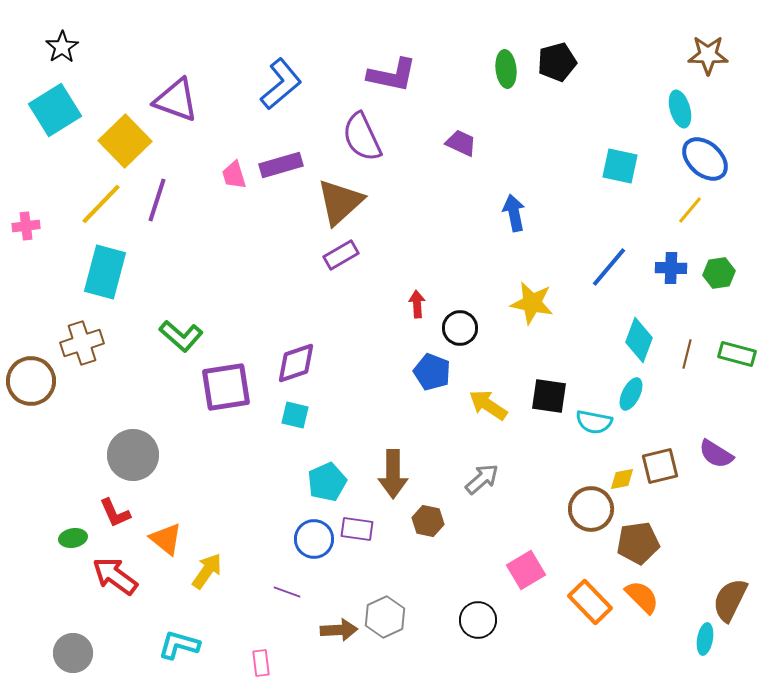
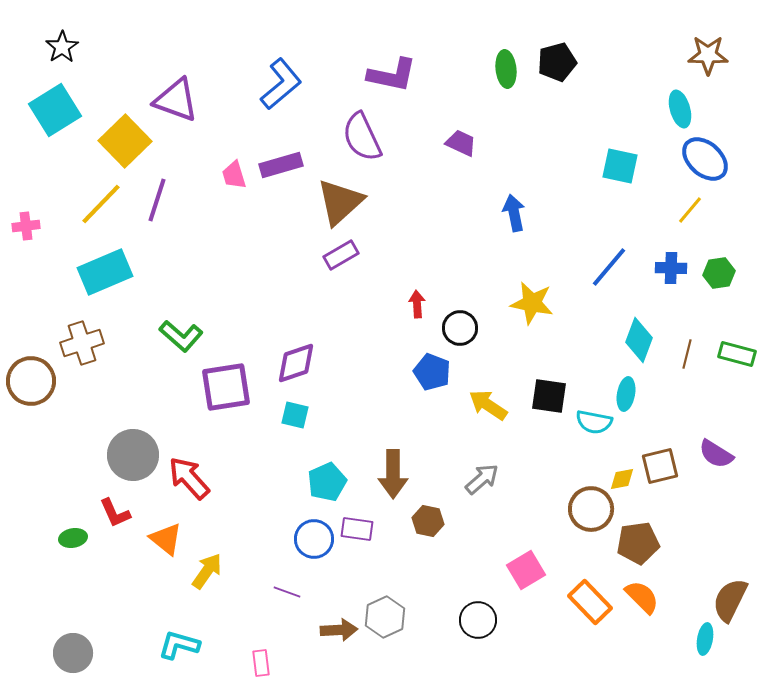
cyan rectangle at (105, 272): rotated 52 degrees clockwise
cyan ellipse at (631, 394): moved 5 px left; rotated 16 degrees counterclockwise
red arrow at (115, 576): moved 74 px right, 98 px up; rotated 12 degrees clockwise
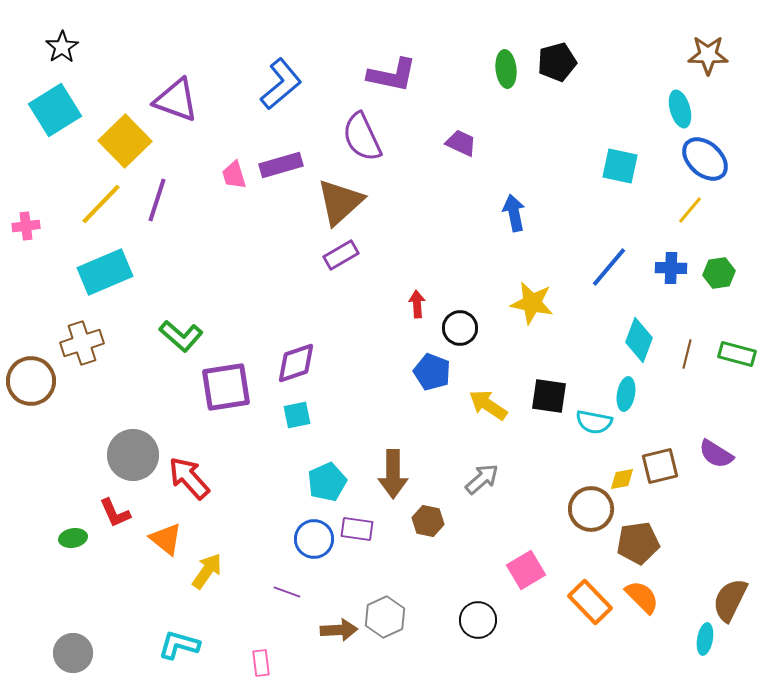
cyan square at (295, 415): moved 2 px right; rotated 24 degrees counterclockwise
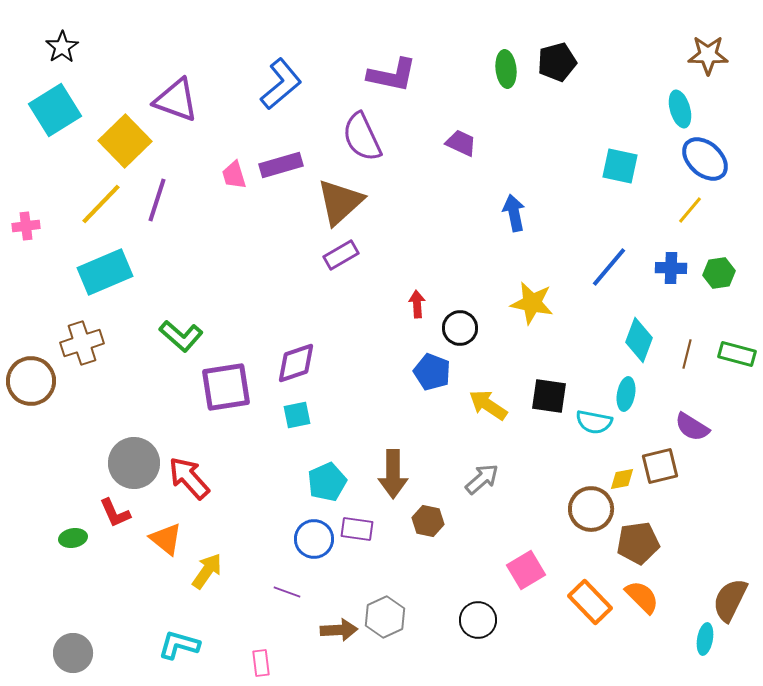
purple semicircle at (716, 454): moved 24 px left, 27 px up
gray circle at (133, 455): moved 1 px right, 8 px down
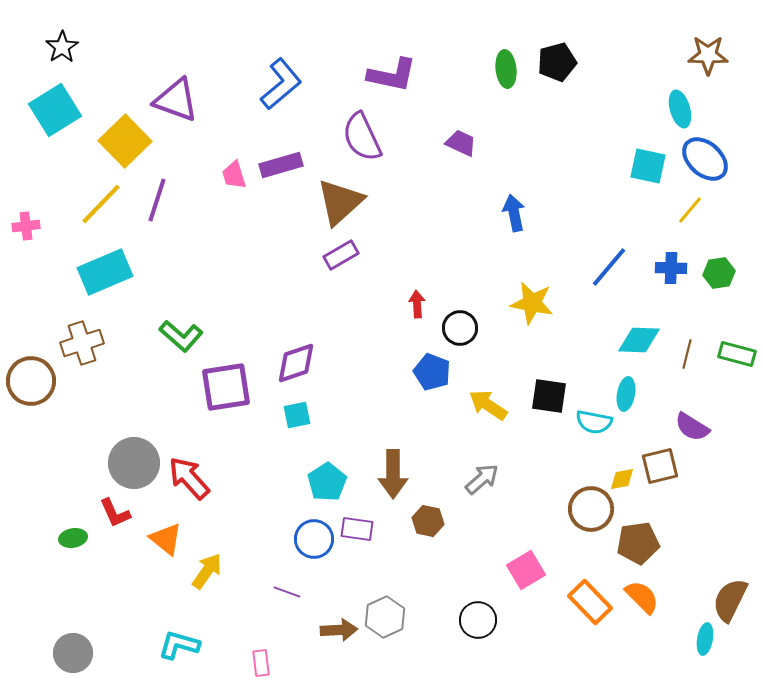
cyan square at (620, 166): moved 28 px right
cyan diamond at (639, 340): rotated 72 degrees clockwise
cyan pentagon at (327, 482): rotated 9 degrees counterclockwise
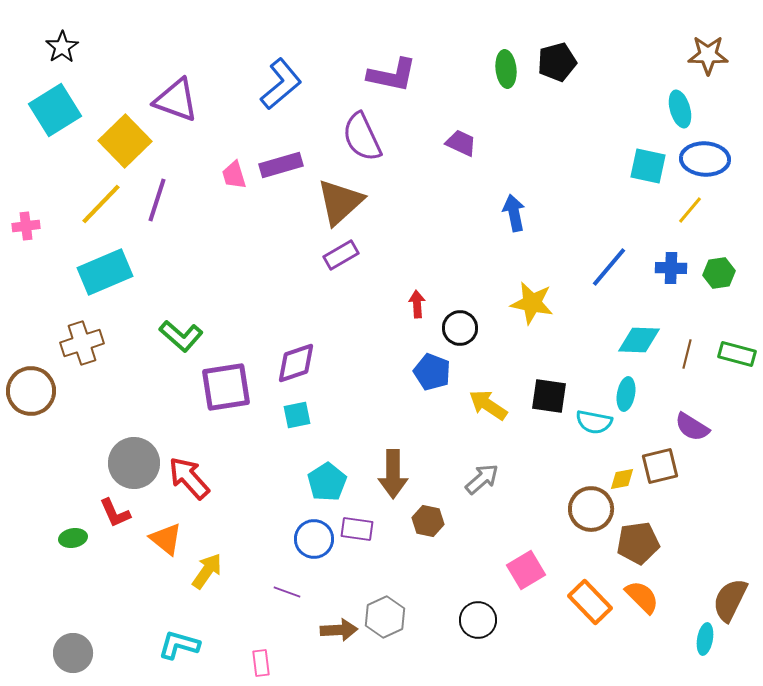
blue ellipse at (705, 159): rotated 39 degrees counterclockwise
brown circle at (31, 381): moved 10 px down
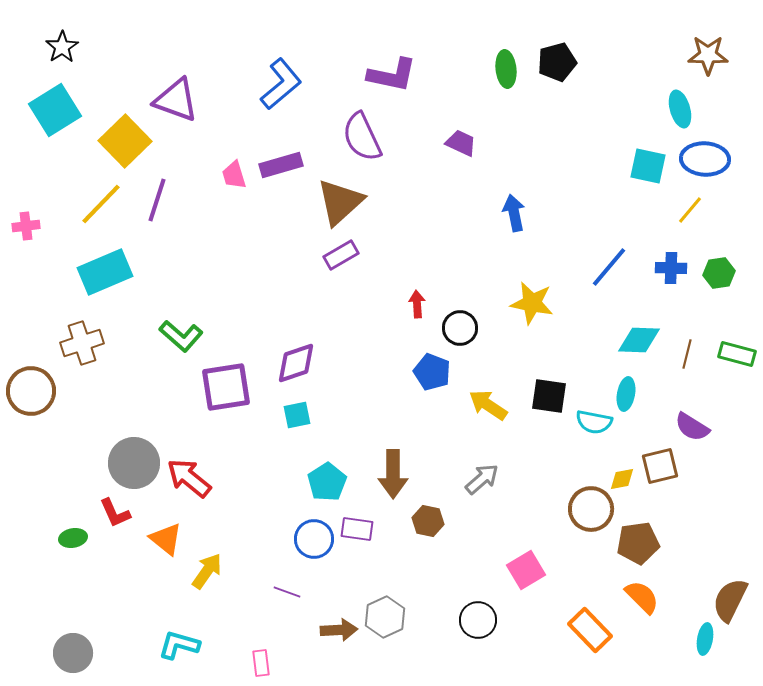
red arrow at (189, 478): rotated 9 degrees counterclockwise
orange rectangle at (590, 602): moved 28 px down
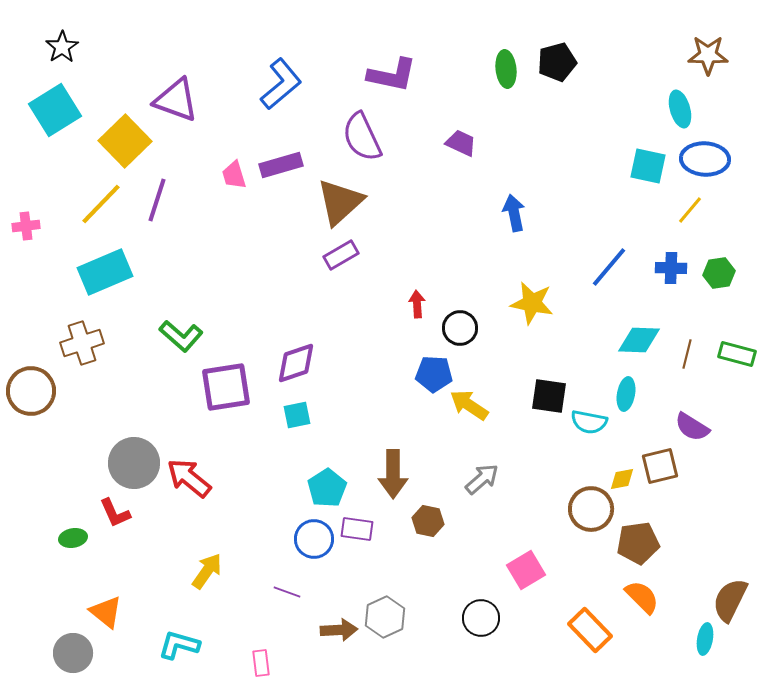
blue pentagon at (432, 372): moved 2 px right, 2 px down; rotated 18 degrees counterclockwise
yellow arrow at (488, 405): moved 19 px left
cyan semicircle at (594, 422): moved 5 px left
cyan pentagon at (327, 482): moved 6 px down
orange triangle at (166, 539): moved 60 px left, 73 px down
black circle at (478, 620): moved 3 px right, 2 px up
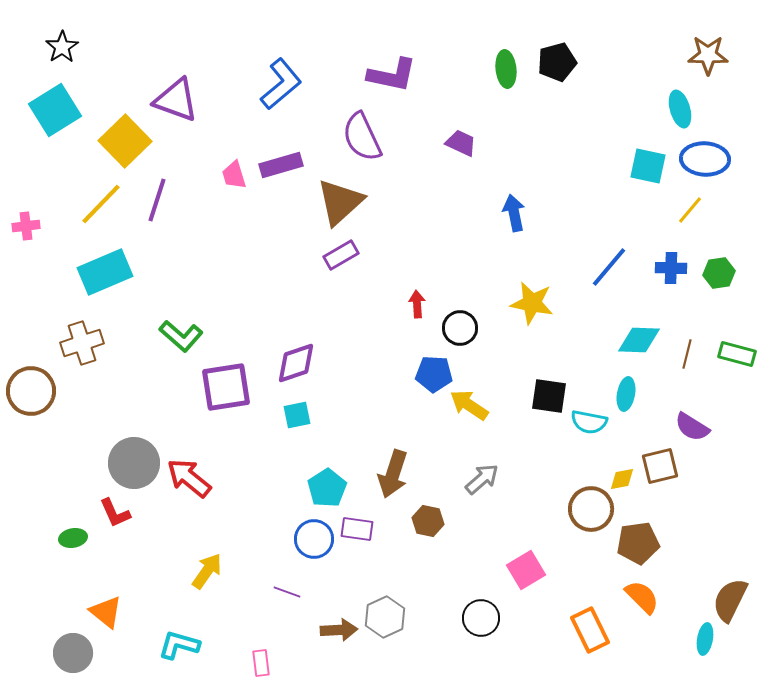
brown arrow at (393, 474): rotated 18 degrees clockwise
orange rectangle at (590, 630): rotated 18 degrees clockwise
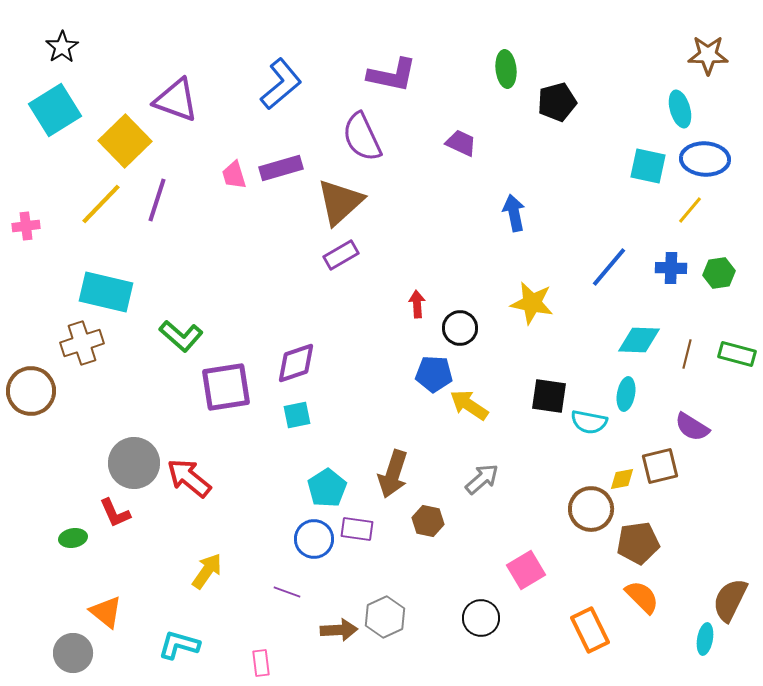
black pentagon at (557, 62): moved 40 px down
purple rectangle at (281, 165): moved 3 px down
cyan rectangle at (105, 272): moved 1 px right, 20 px down; rotated 36 degrees clockwise
